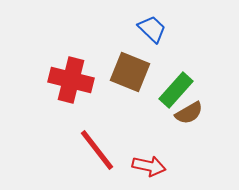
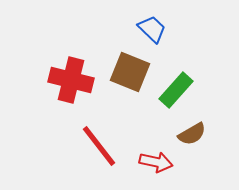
brown semicircle: moved 3 px right, 21 px down
red line: moved 2 px right, 4 px up
red arrow: moved 7 px right, 4 px up
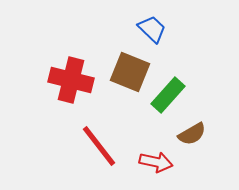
green rectangle: moved 8 px left, 5 px down
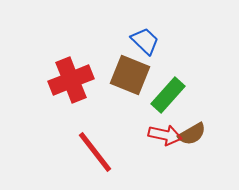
blue trapezoid: moved 7 px left, 12 px down
brown square: moved 3 px down
red cross: rotated 36 degrees counterclockwise
red line: moved 4 px left, 6 px down
red arrow: moved 9 px right, 27 px up
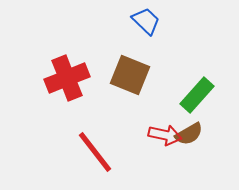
blue trapezoid: moved 1 px right, 20 px up
red cross: moved 4 px left, 2 px up
green rectangle: moved 29 px right
brown semicircle: moved 3 px left
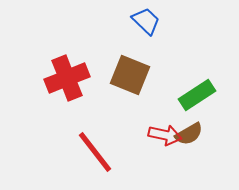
green rectangle: rotated 15 degrees clockwise
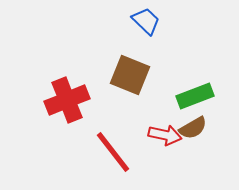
red cross: moved 22 px down
green rectangle: moved 2 px left, 1 px down; rotated 12 degrees clockwise
brown semicircle: moved 4 px right, 6 px up
red line: moved 18 px right
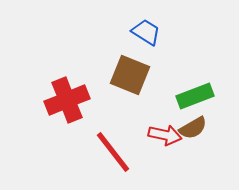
blue trapezoid: moved 11 px down; rotated 12 degrees counterclockwise
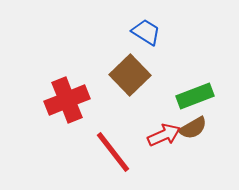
brown square: rotated 24 degrees clockwise
red arrow: moved 1 px left; rotated 36 degrees counterclockwise
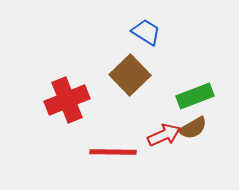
red line: rotated 51 degrees counterclockwise
